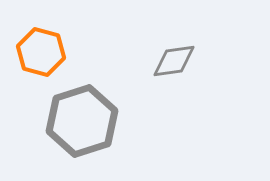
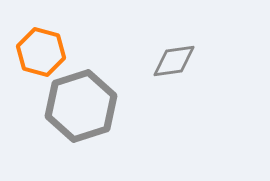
gray hexagon: moved 1 px left, 15 px up
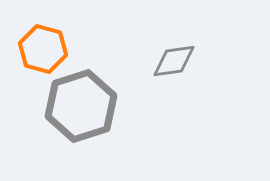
orange hexagon: moved 2 px right, 3 px up
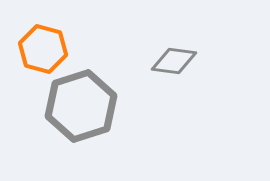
gray diamond: rotated 15 degrees clockwise
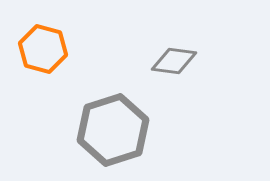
gray hexagon: moved 32 px right, 24 px down
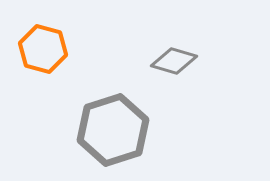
gray diamond: rotated 9 degrees clockwise
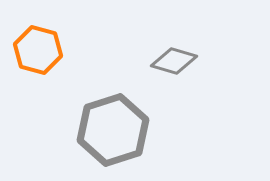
orange hexagon: moved 5 px left, 1 px down
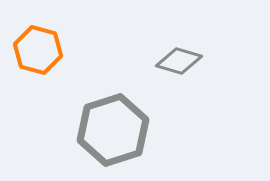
gray diamond: moved 5 px right
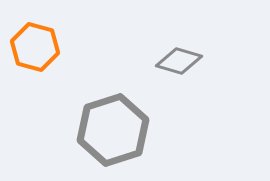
orange hexagon: moved 3 px left, 3 px up
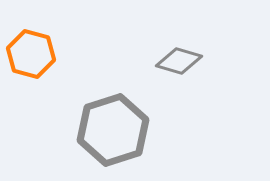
orange hexagon: moved 4 px left, 7 px down
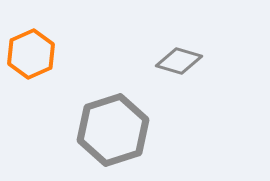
orange hexagon: rotated 21 degrees clockwise
